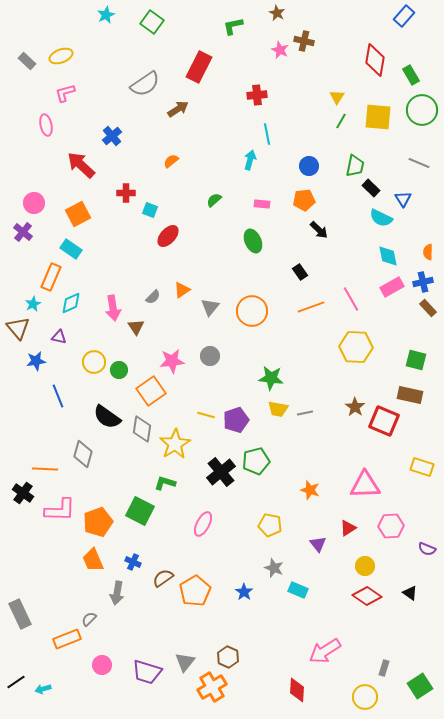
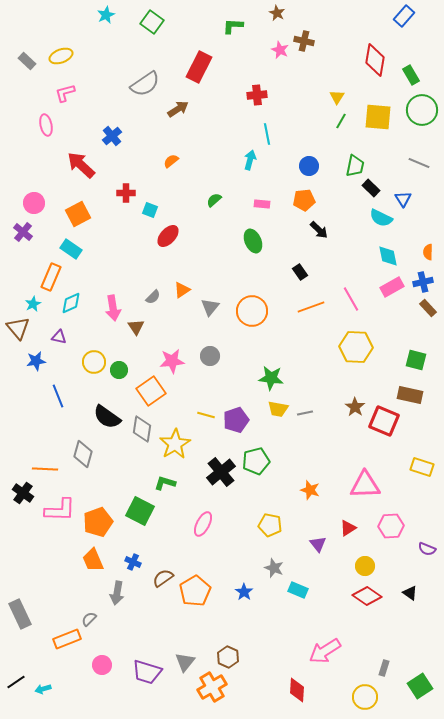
green L-shape at (233, 26): rotated 15 degrees clockwise
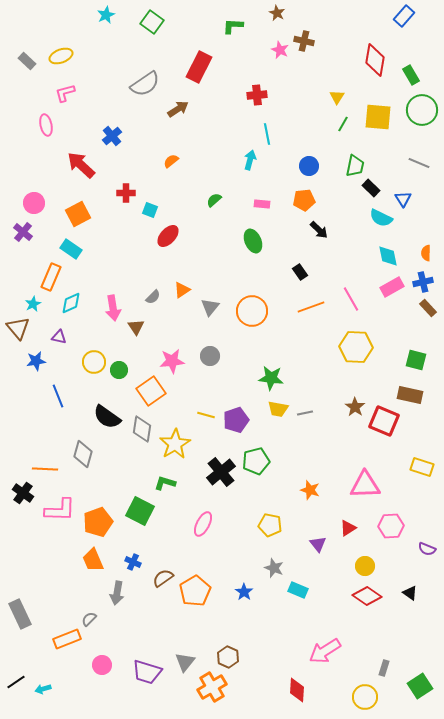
green line at (341, 121): moved 2 px right, 3 px down
orange semicircle at (428, 252): moved 2 px left, 1 px down
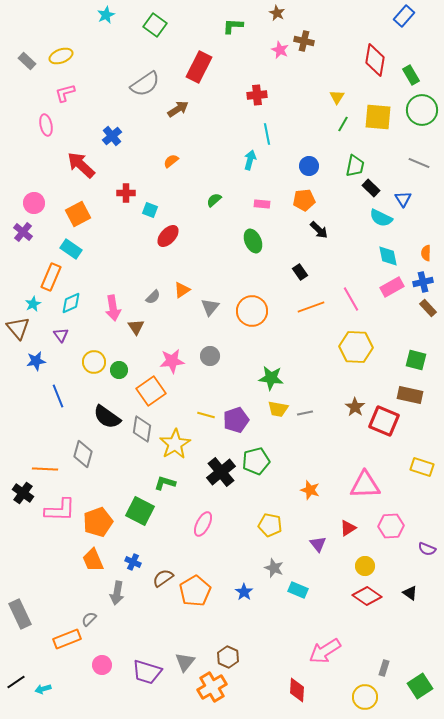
green square at (152, 22): moved 3 px right, 3 px down
purple triangle at (59, 337): moved 2 px right, 2 px up; rotated 42 degrees clockwise
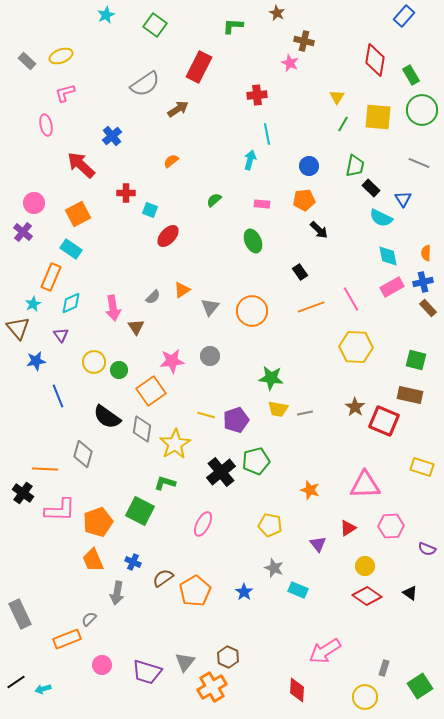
pink star at (280, 50): moved 10 px right, 13 px down
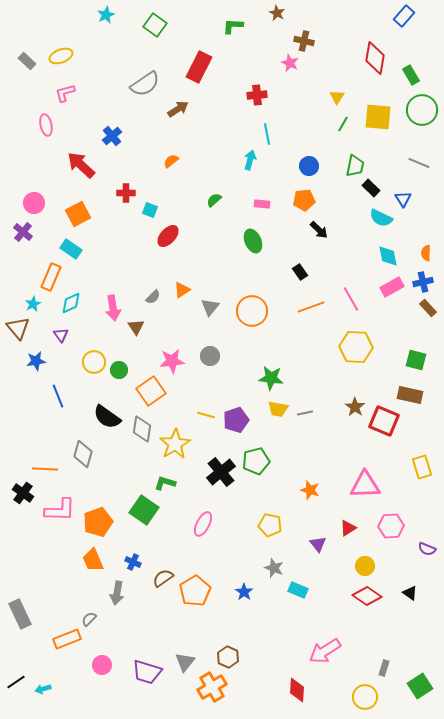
red diamond at (375, 60): moved 2 px up
yellow rectangle at (422, 467): rotated 55 degrees clockwise
green square at (140, 511): moved 4 px right, 1 px up; rotated 8 degrees clockwise
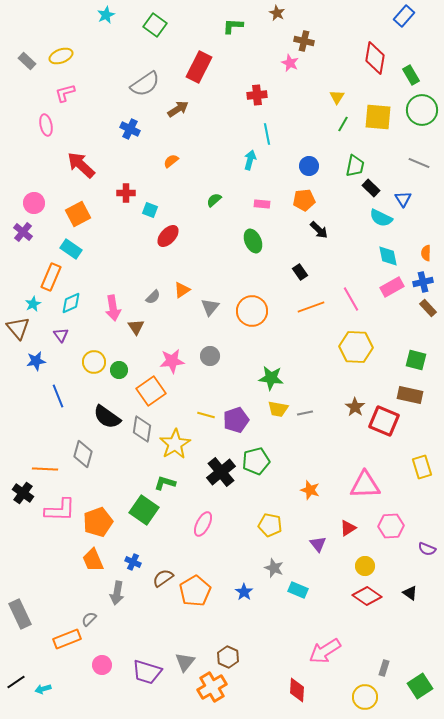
blue cross at (112, 136): moved 18 px right, 7 px up; rotated 24 degrees counterclockwise
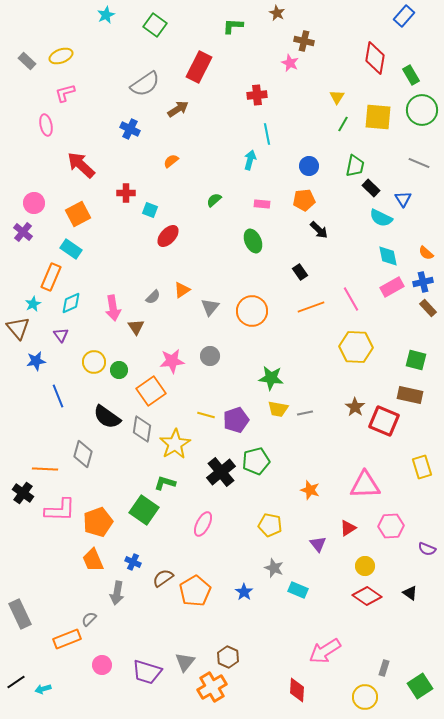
orange semicircle at (426, 253): rotated 49 degrees counterclockwise
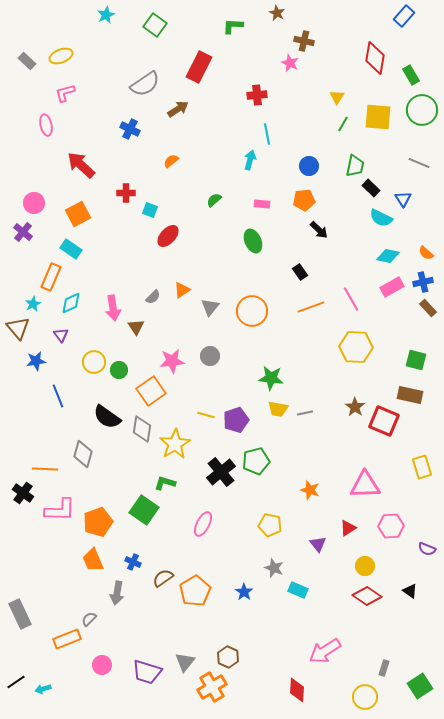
cyan diamond at (388, 256): rotated 65 degrees counterclockwise
black triangle at (410, 593): moved 2 px up
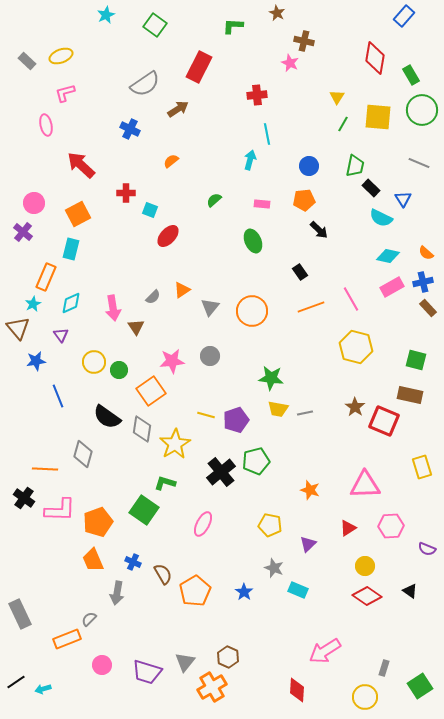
cyan rectangle at (71, 249): rotated 70 degrees clockwise
orange rectangle at (51, 277): moved 5 px left
yellow hexagon at (356, 347): rotated 12 degrees clockwise
black cross at (23, 493): moved 1 px right, 5 px down
purple triangle at (318, 544): moved 10 px left; rotated 24 degrees clockwise
brown semicircle at (163, 578): moved 4 px up; rotated 95 degrees clockwise
